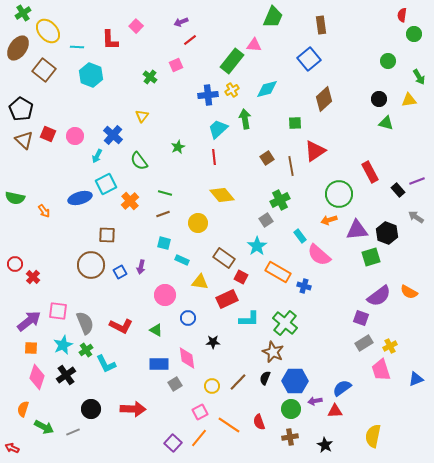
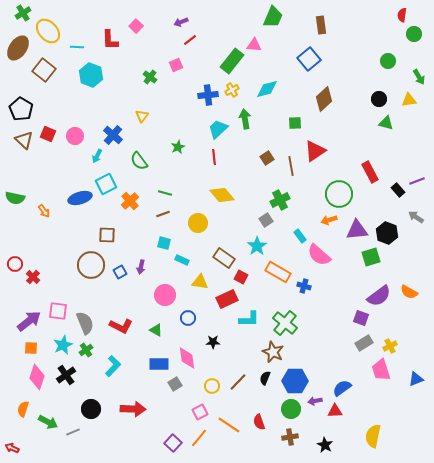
cyan L-shape at (106, 364): moved 7 px right, 2 px down; rotated 110 degrees counterclockwise
green arrow at (44, 427): moved 4 px right, 5 px up
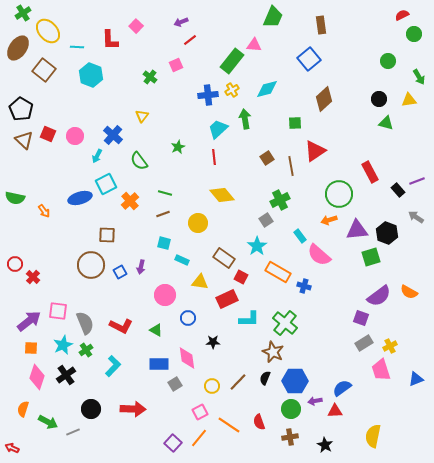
red semicircle at (402, 15): rotated 56 degrees clockwise
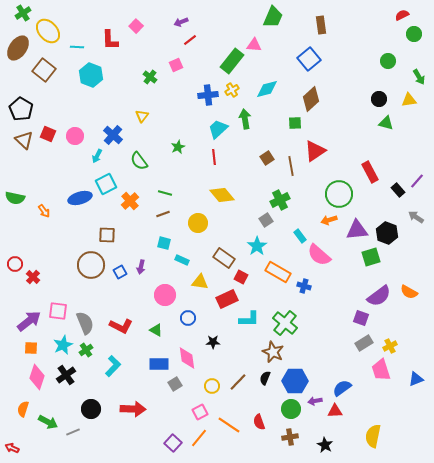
brown diamond at (324, 99): moved 13 px left
purple line at (417, 181): rotated 28 degrees counterclockwise
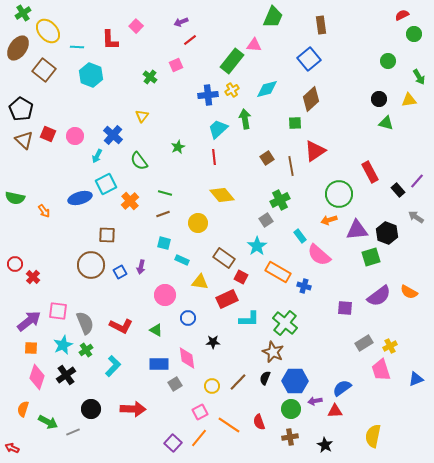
purple square at (361, 318): moved 16 px left, 10 px up; rotated 14 degrees counterclockwise
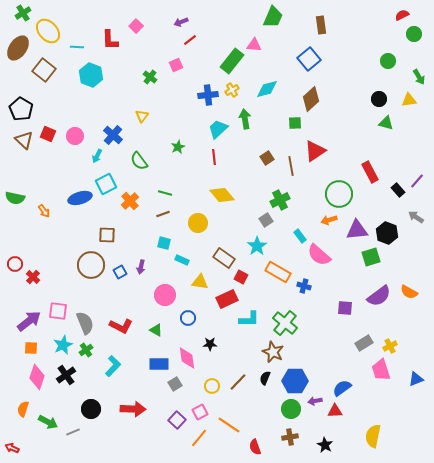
black star at (213, 342): moved 3 px left, 2 px down
red semicircle at (259, 422): moved 4 px left, 25 px down
purple square at (173, 443): moved 4 px right, 23 px up
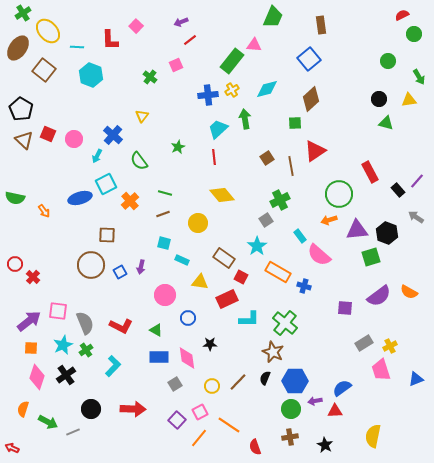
pink circle at (75, 136): moved 1 px left, 3 px down
blue rectangle at (159, 364): moved 7 px up
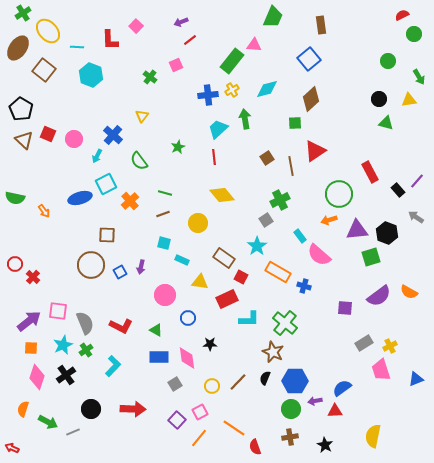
orange line at (229, 425): moved 5 px right, 3 px down
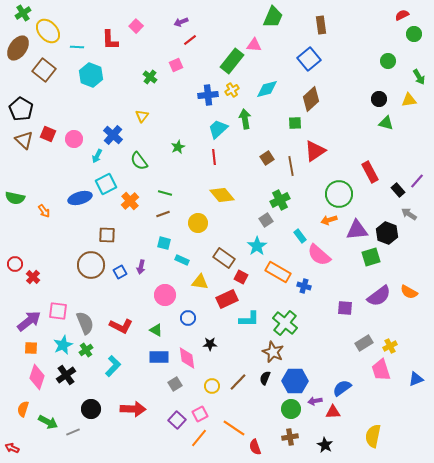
gray arrow at (416, 217): moved 7 px left, 3 px up
red triangle at (335, 411): moved 2 px left, 1 px down
pink square at (200, 412): moved 2 px down
